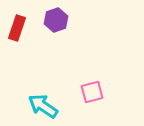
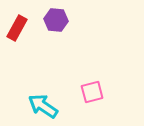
purple hexagon: rotated 25 degrees clockwise
red rectangle: rotated 10 degrees clockwise
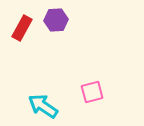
purple hexagon: rotated 10 degrees counterclockwise
red rectangle: moved 5 px right
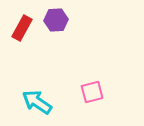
cyan arrow: moved 6 px left, 4 px up
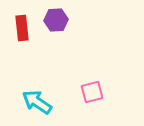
red rectangle: rotated 35 degrees counterclockwise
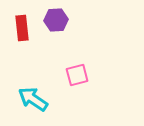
pink square: moved 15 px left, 17 px up
cyan arrow: moved 4 px left, 3 px up
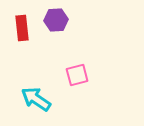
cyan arrow: moved 3 px right
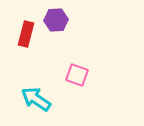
red rectangle: moved 4 px right, 6 px down; rotated 20 degrees clockwise
pink square: rotated 35 degrees clockwise
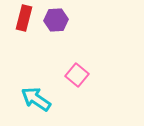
red rectangle: moved 2 px left, 16 px up
pink square: rotated 20 degrees clockwise
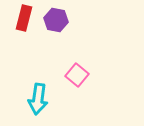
purple hexagon: rotated 15 degrees clockwise
cyan arrow: moved 2 px right; rotated 116 degrees counterclockwise
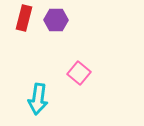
purple hexagon: rotated 10 degrees counterclockwise
pink square: moved 2 px right, 2 px up
